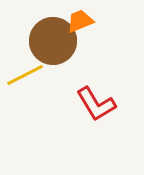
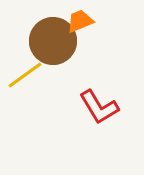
yellow line: rotated 9 degrees counterclockwise
red L-shape: moved 3 px right, 3 px down
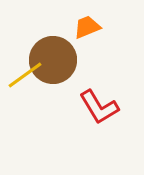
orange trapezoid: moved 7 px right, 6 px down
brown circle: moved 19 px down
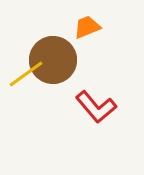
yellow line: moved 1 px right, 1 px up
red L-shape: moved 3 px left; rotated 9 degrees counterclockwise
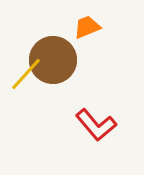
yellow line: rotated 12 degrees counterclockwise
red L-shape: moved 18 px down
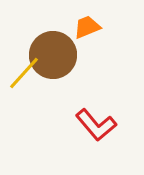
brown circle: moved 5 px up
yellow line: moved 2 px left, 1 px up
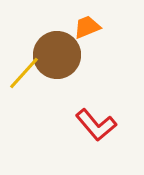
brown circle: moved 4 px right
